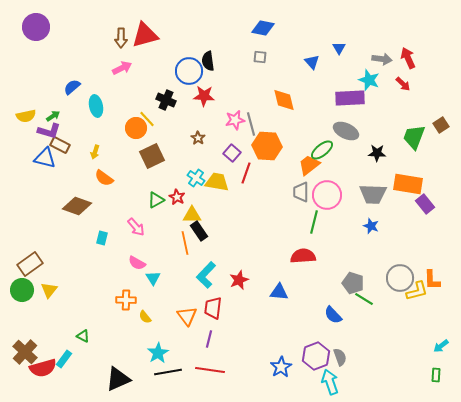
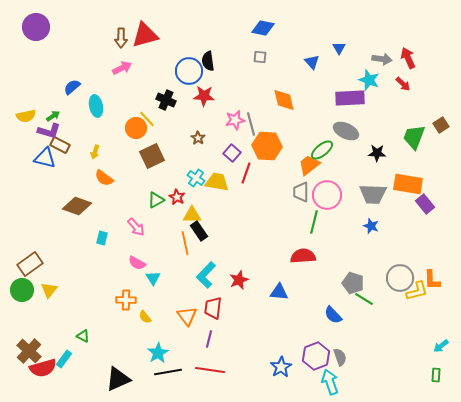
brown cross at (25, 352): moved 4 px right, 1 px up
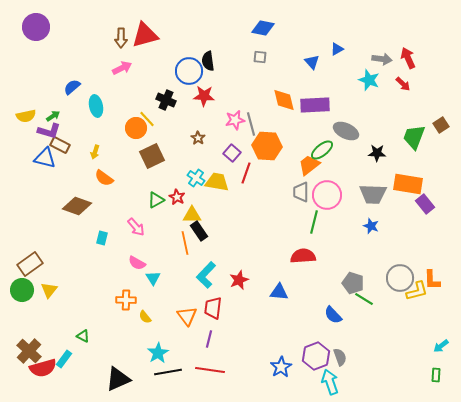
blue triangle at (339, 48): moved 2 px left, 1 px down; rotated 32 degrees clockwise
purple rectangle at (350, 98): moved 35 px left, 7 px down
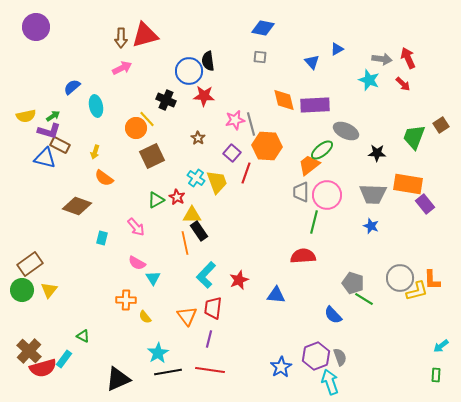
yellow trapezoid at (217, 182): rotated 60 degrees clockwise
blue triangle at (279, 292): moved 3 px left, 3 px down
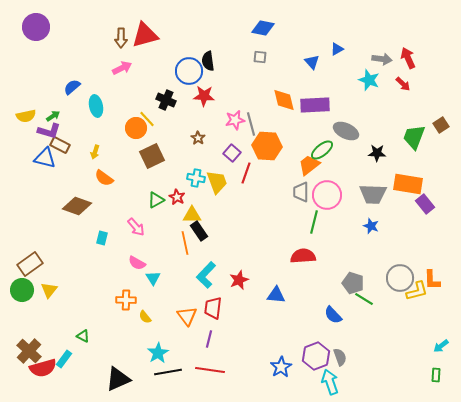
cyan cross at (196, 178): rotated 24 degrees counterclockwise
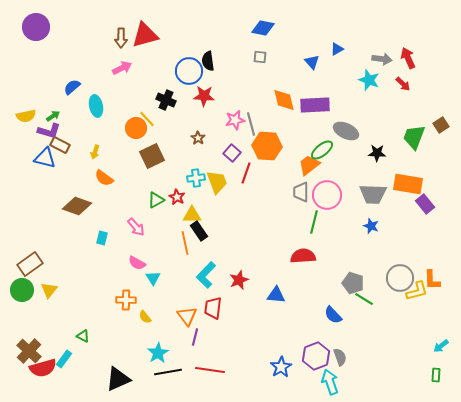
cyan cross at (196, 178): rotated 18 degrees counterclockwise
purple line at (209, 339): moved 14 px left, 2 px up
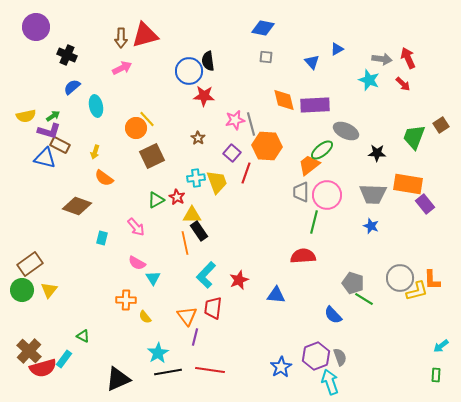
gray square at (260, 57): moved 6 px right
black cross at (166, 100): moved 99 px left, 45 px up
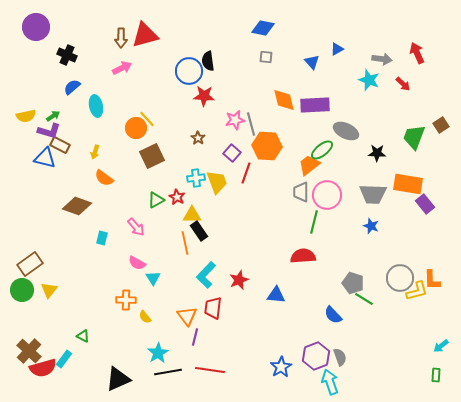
red arrow at (408, 58): moved 9 px right, 5 px up
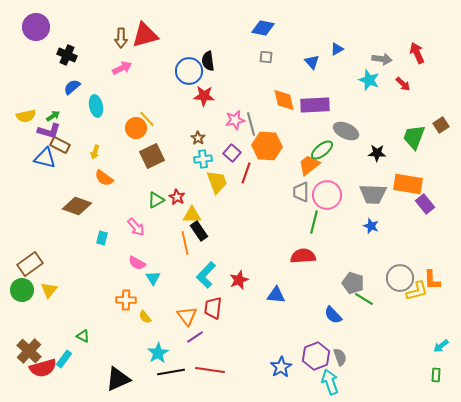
cyan cross at (196, 178): moved 7 px right, 19 px up
purple line at (195, 337): rotated 42 degrees clockwise
black line at (168, 372): moved 3 px right
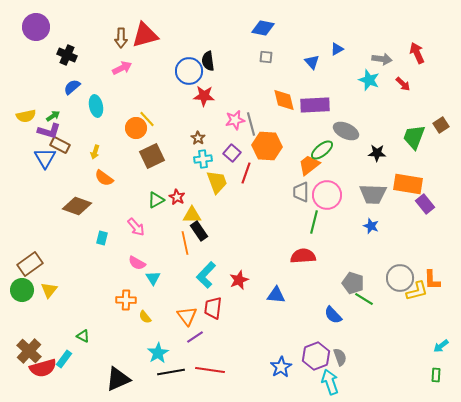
blue triangle at (45, 158): rotated 45 degrees clockwise
